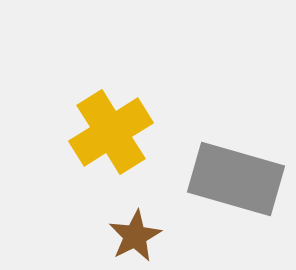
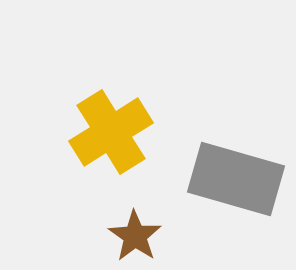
brown star: rotated 10 degrees counterclockwise
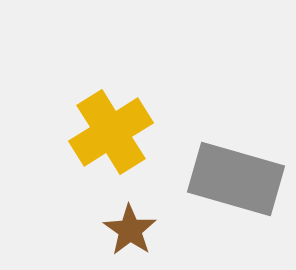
brown star: moved 5 px left, 6 px up
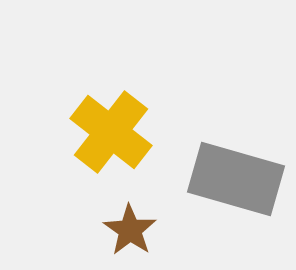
yellow cross: rotated 20 degrees counterclockwise
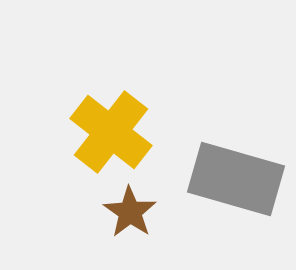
brown star: moved 18 px up
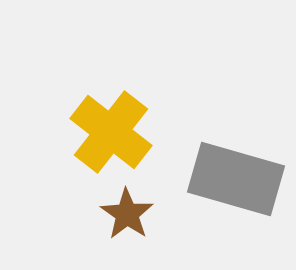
brown star: moved 3 px left, 2 px down
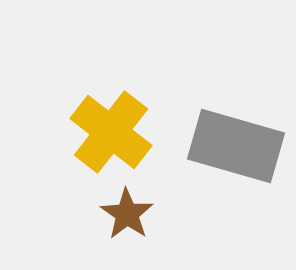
gray rectangle: moved 33 px up
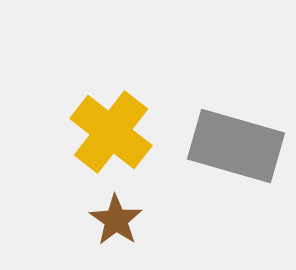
brown star: moved 11 px left, 6 px down
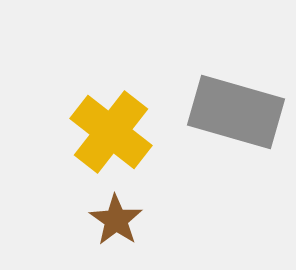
gray rectangle: moved 34 px up
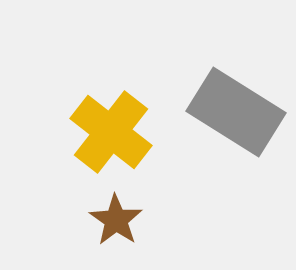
gray rectangle: rotated 16 degrees clockwise
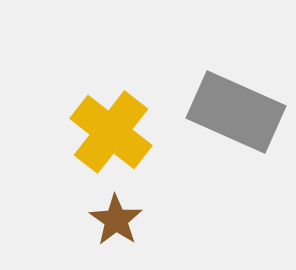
gray rectangle: rotated 8 degrees counterclockwise
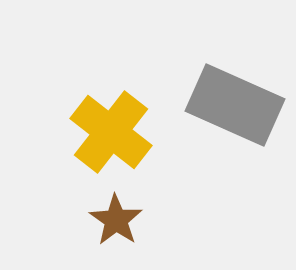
gray rectangle: moved 1 px left, 7 px up
